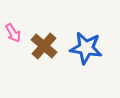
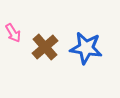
brown cross: moved 1 px right, 1 px down; rotated 8 degrees clockwise
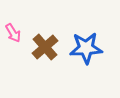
blue star: rotated 12 degrees counterclockwise
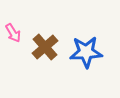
blue star: moved 4 px down
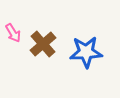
brown cross: moved 2 px left, 3 px up
